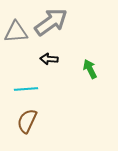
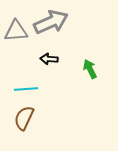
gray arrow: rotated 12 degrees clockwise
gray triangle: moved 1 px up
brown semicircle: moved 3 px left, 3 px up
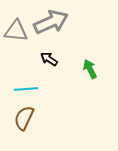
gray triangle: rotated 10 degrees clockwise
black arrow: rotated 30 degrees clockwise
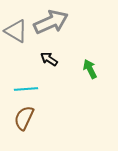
gray triangle: rotated 25 degrees clockwise
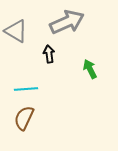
gray arrow: moved 16 px right
black arrow: moved 5 px up; rotated 48 degrees clockwise
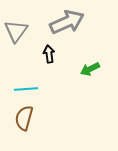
gray triangle: rotated 35 degrees clockwise
green arrow: rotated 90 degrees counterclockwise
brown semicircle: rotated 10 degrees counterclockwise
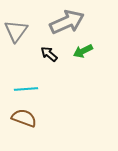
black arrow: rotated 42 degrees counterclockwise
green arrow: moved 7 px left, 18 px up
brown semicircle: rotated 95 degrees clockwise
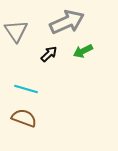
gray triangle: rotated 10 degrees counterclockwise
black arrow: rotated 96 degrees clockwise
cyan line: rotated 20 degrees clockwise
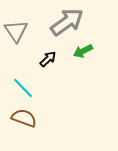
gray arrow: rotated 12 degrees counterclockwise
black arrow: moved 1 px left, 5 px down
cyan line: moved 3 px left, 1 px up; rotated 30 degrees clockwise
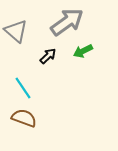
gray triangle: rotated 15 degrees counterclockwise
black arrow: moved 3 px up
cyan line: rotated 10 degrees clockwise
